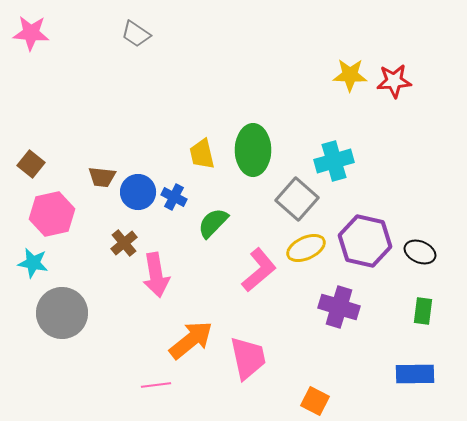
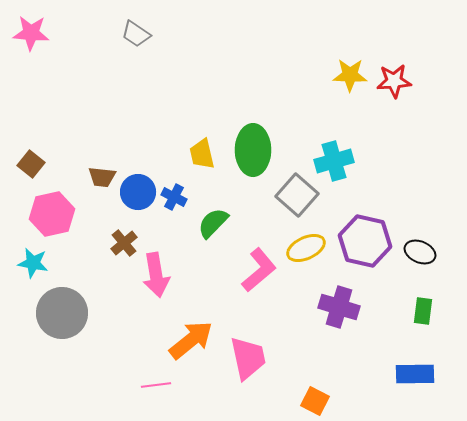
gray square: moved 4 px up
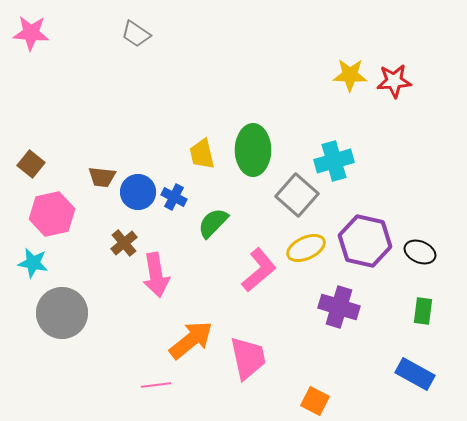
blue rectangle: rotated 30 degrees clockwise
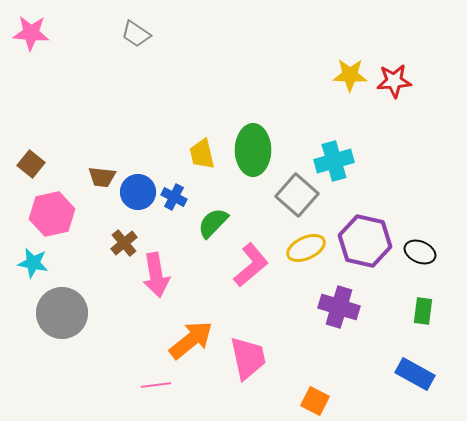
pink L-shape: moved 8 px left, 5 px up
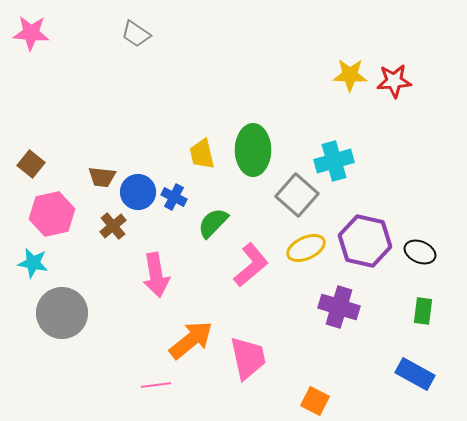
brown cross: moved 11 px left, 17 px up
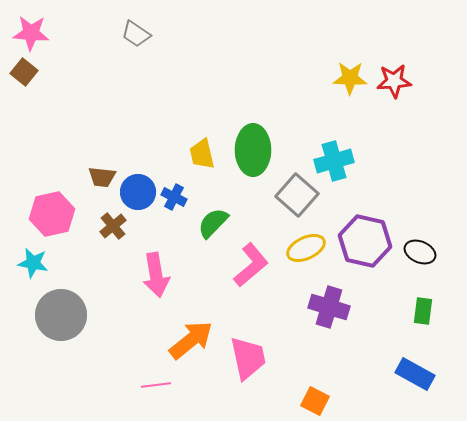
yellow star: moved 3 px down
brown square: moved 7 px left, 92 px up
purple cross: moved 10 px left
gray circle: moved 1 px left, 2 px down
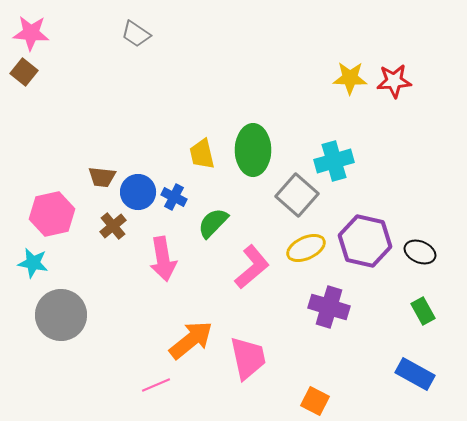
pink L-shape: moved 1 px right, 2 px down
pink arrow: moved 7 px right, 16 px up
green rectangle: rotated 36 degrees counterclockwise
pink line: rotated 16 degrees counterclockwise
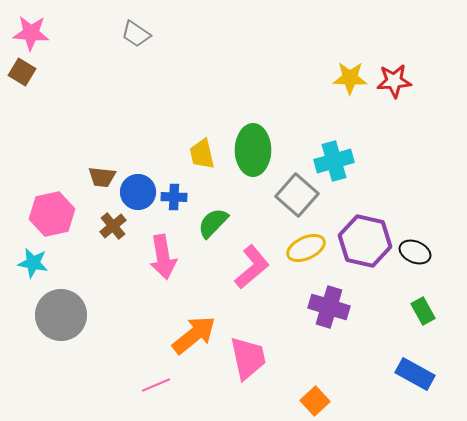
brown square: moved 2 px left; rotated 8 degrees counterclockwise
blue cross: rotated 25 degrees counterclockwise
black ellipse: moved 5 px left
pink arrow: moved 2 px up
orange arrow: moved 3 px right, 5 px up
orange square: rotated 20 degrees clockwise
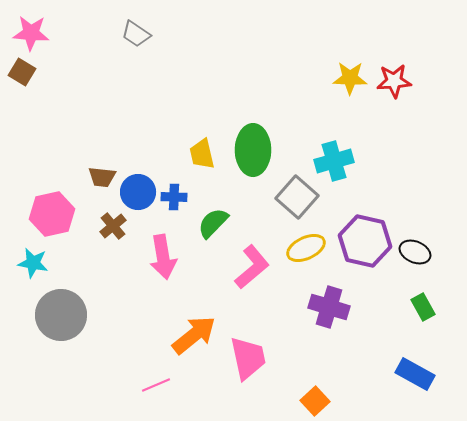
gray square: moved 2 px down
green rectangle: moved 4 px up
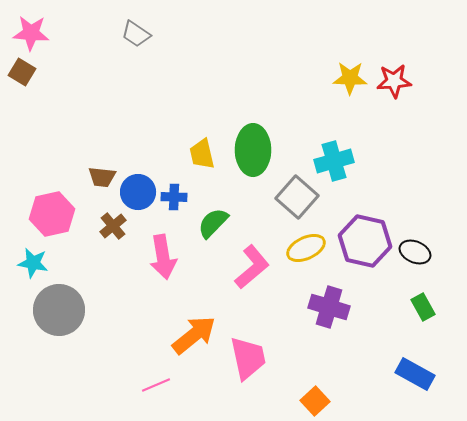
gray circle: moved 2 px left, 5 px up
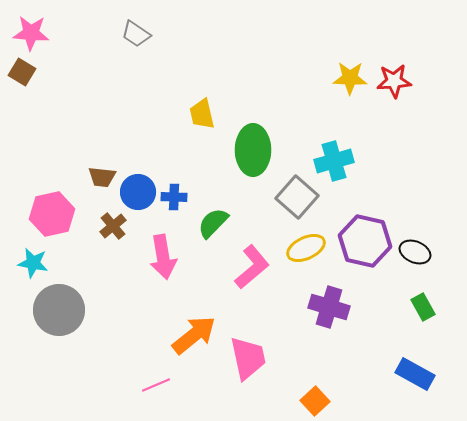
yellow trapezoid: moved 40 px up
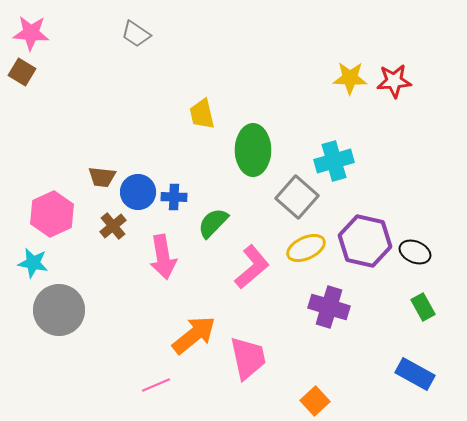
pink hexagon: rotated 12 degrees counterclockwise
